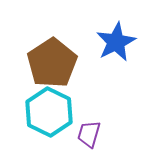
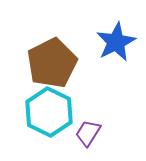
brown pentagon: rotated 6 degrees clockwise
purple trapezoid: moved 1 px left, 1 px up; rotated 16 degrees clockwise
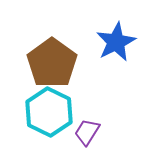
brown pentagon: rotated 9 degrees counterclockwise
purple trapezoid: moved 1 px left, 1 px up
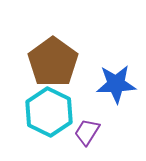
blue star: moved 42 px down; rotated 24 degrees clockwise
brown pentagon: moved 1 px right, 1 px up
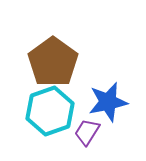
blue star: moved 8 px left, 18 px down; rotated 9 degrees counterclockwise
cyan hexagon: moved 1 px right, 1 px up; rotated 15 degrees clockwise
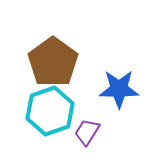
blue star: moved 11 px right, 13 px up; rotated 12 degrees clockwise
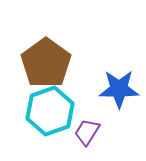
brown pentagon: moved 7 px left, 1 px down
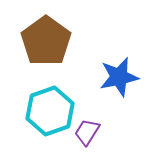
brown pentagon: moved 22 px up
blue star: moved 12 px up; rotated 12 degrees counterclockwise
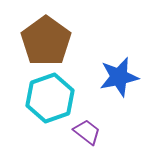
cyan hexagon: moved 13 px up
purple trapezoid: rotated 96 degrees clockwise
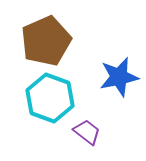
brown pentagon: rotated 12 degrees clockwise
cyan hexagon: rotated 21 degrees counterclockwise
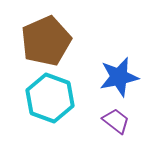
purple trapezoid: moved 29 px right, 11 px up
